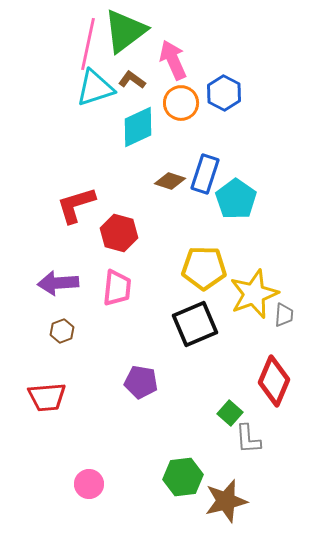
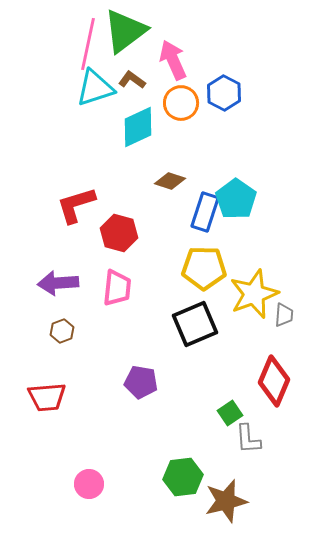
blue rectangle: moved 38 px down
green square: rotated 15 degrees clockwise
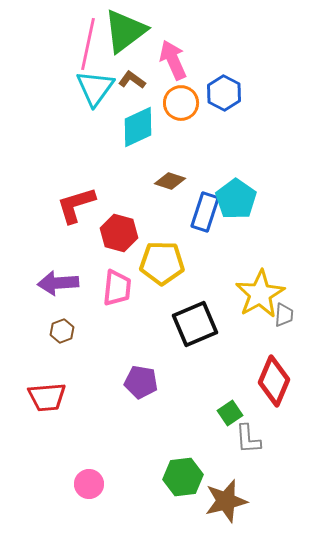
cyan triangle: rotated 36 degrees counterclockwise
yellow pentagon: moved 42 px left, 5 px up
yellow star: moved 6 px right; rotated 9 degrees counterclockwise
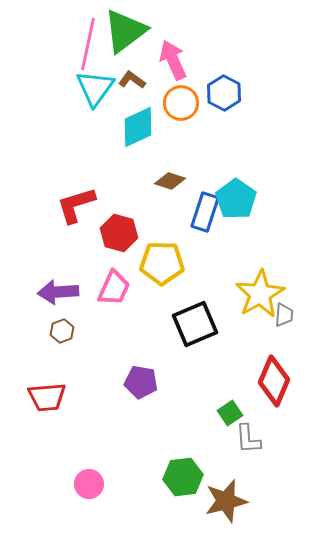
purple arrow: moved 9 px down
pink trapezoid: moved 3 px left; rotated 18 degrees clockwise
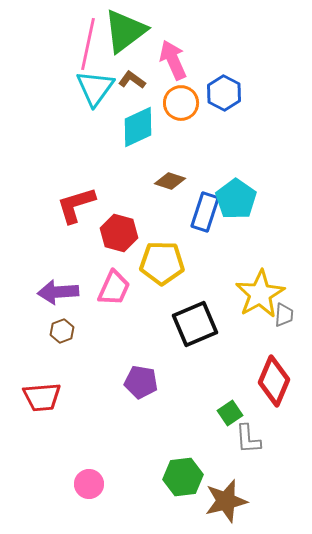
red trapezoid: moved 5 px left
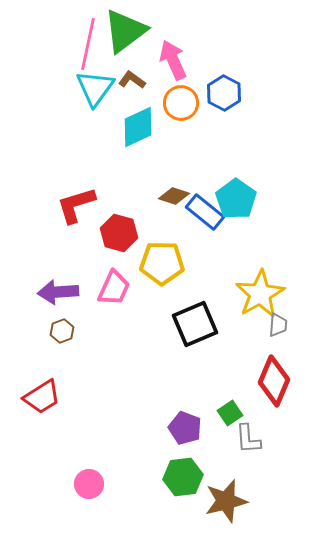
brown diamond: moved 4 px right, 15 px down
blue rectangle: rotated 69 degrees counterclockwise
gray trapezoid: moved 6 px left, 10 px down
purple pentagon: moved 44 px right, 46 px down; rotated 12 degrees clockwise
red trapezoid: rotated 27 degrees counterclockwise
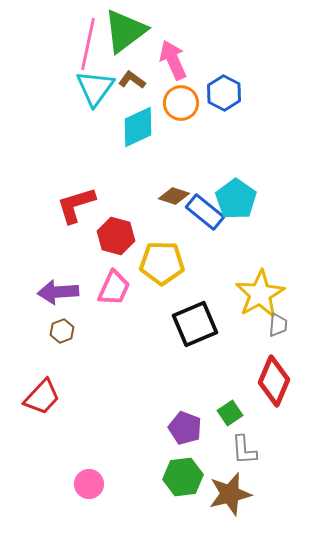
red hexagon: moved 3 px left, 3 px down
red trapezoid: rotated 15 degrees counterclockwise
gray L-shape: moved 4 px left, 11 px down
brown star: moved 4 px right, 7 px up
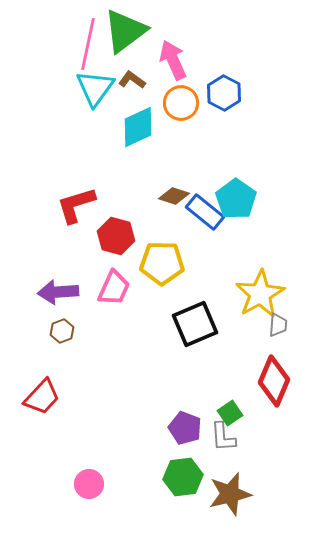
gray L-shape: moved 21 px left, 13 px up
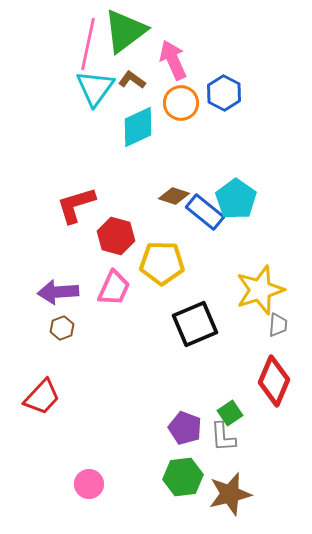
yellow star: moved 4 px up; rotated 12 degrees clockwise
brown hexagon: moved 3 px up
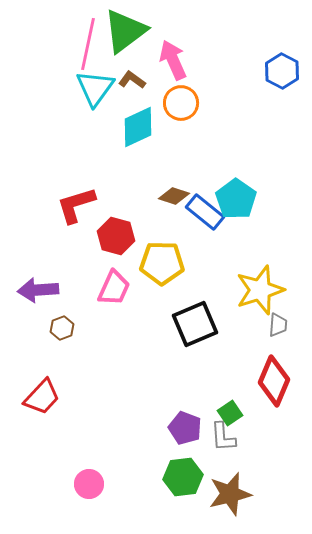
blue hexagon: moved 58 px right, 22 px up
purple arrow: moved 20 px left, 2 px up
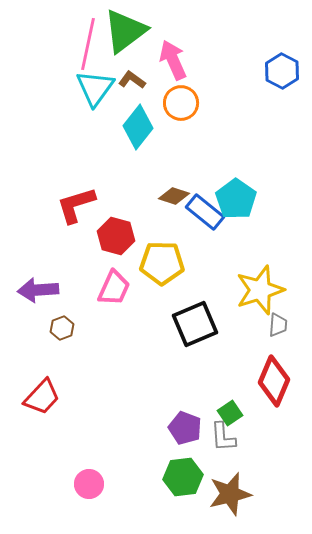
cyan diamond: rotated 27 degrees counterclockwise
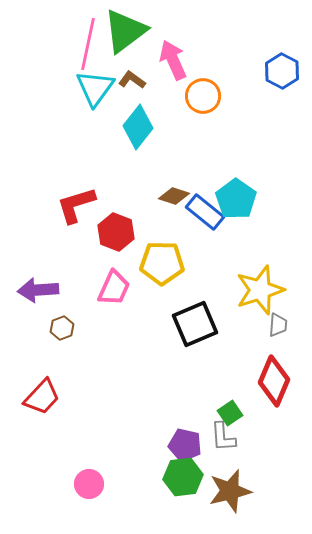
orange circle: moved 22 px right, 7 px up
red hexagon: moved 4 px up; rotated 6 degrees clockwise
purple pentagon: moved 17 px down; rotated 8 degrees counterclockwise
brown star: moved 3 px up
